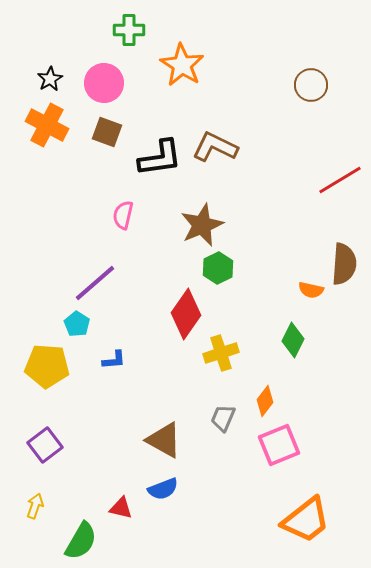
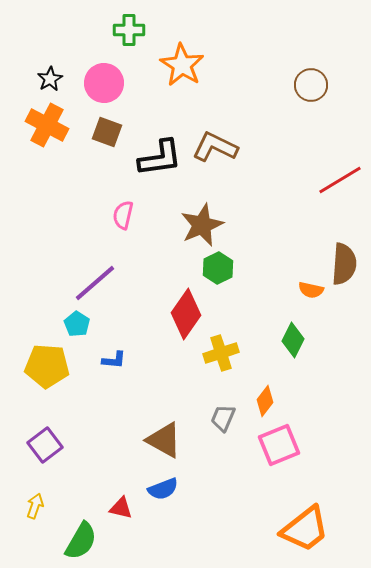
blue L-shape: rotated 10 degrees clockwise
orange trapezoid: moved 1 px left, 9 px down
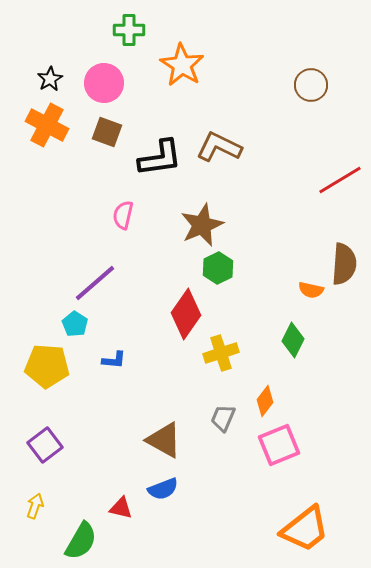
brown L-shape: moved 4 px right
cyan pentagon: moved 2 px left
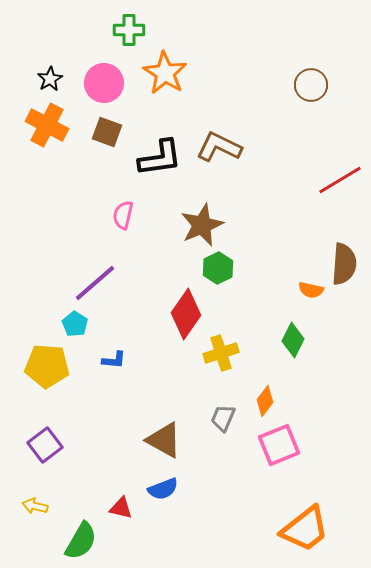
orange star: moved 17 px left, 8 px down
yellow arrow: rotated 95 degrees counterclockwise
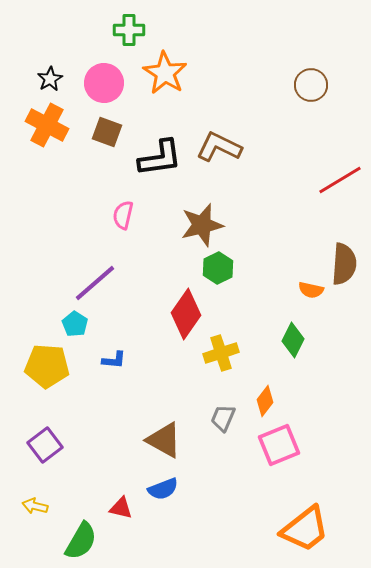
brown star: rotated 9 degrees clockwise
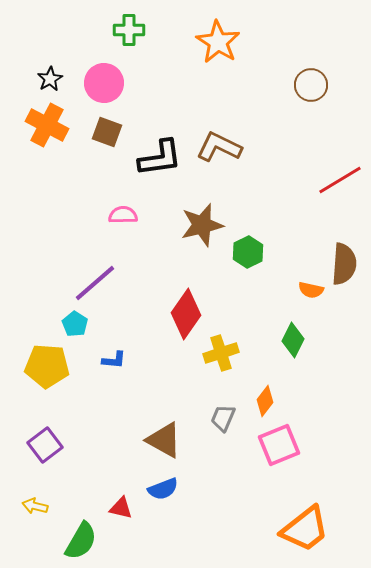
orange star: moved 53 px right, 31 px up
pink semicircle: rotated 76 degrees clockwise
green hexagon: moved 30 px right, 16 px up
